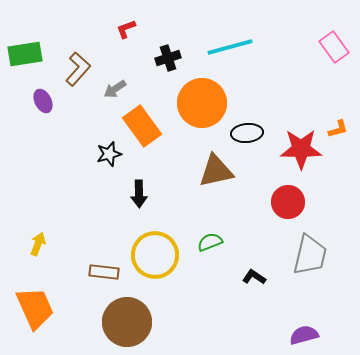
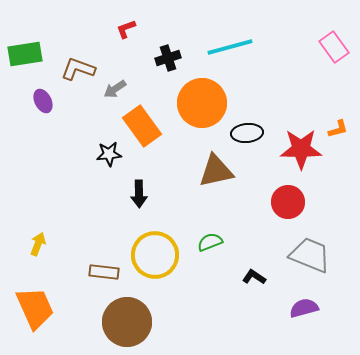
brown L-shape: rotated 112 degrees counterclockwise
black star: rotated 10 degrees clockwise
gray trapezoid: rotated 81 degrees counterclockwise
purple semicircle: moved 27 px up
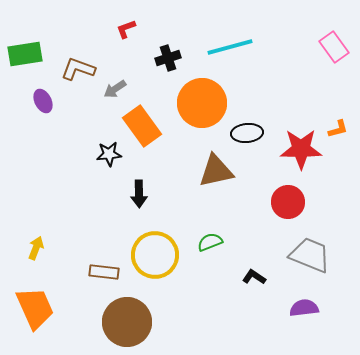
yellow arrow: moved 2 px left, 4 px down
purple semicircle: rotated 8 degrees clockwise
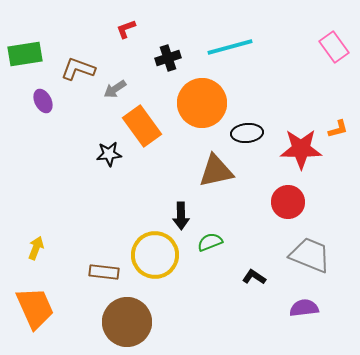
black arrow: moved 42 px right, 22 px down
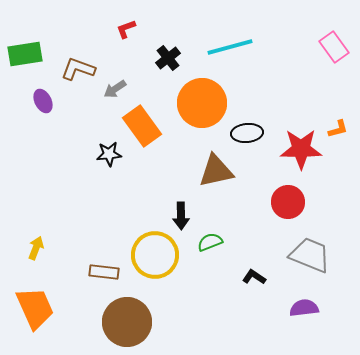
black cross: rotated 20 degrees counterclockwise
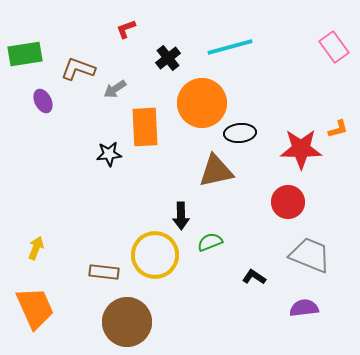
orange rectangle: moved 3 px right, 1 px down; rotated 33 degrees clockwise
black ellipse: moved 7 px left
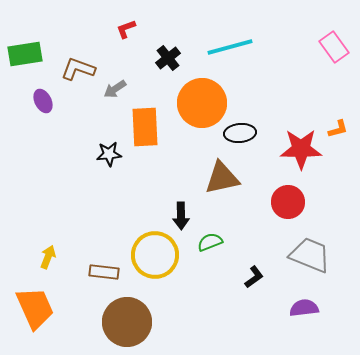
brown triangle: moved 6 px right, 7 px down
yellow arrow: moved 12 px right, 9 px down
black L-shape: rotated 110 degrees clockwise
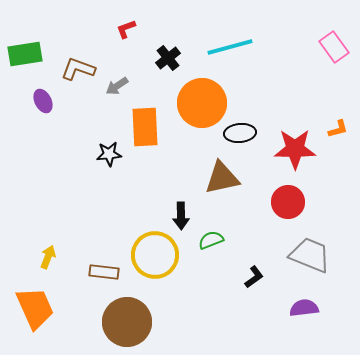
gray arrow: moved 2 px right, 3 px up
red star: moved 6 px left
green semicircle: moved 1 px right, 2 px up
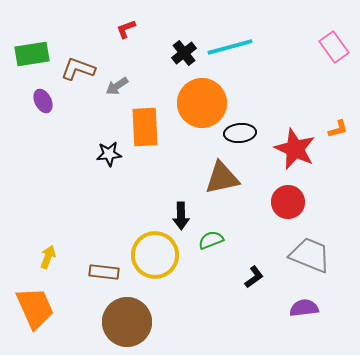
green rectangle: moved 7 px right
black cross: moved 16 px right, 5 px up
red star: rotated 24 degrees clockwise
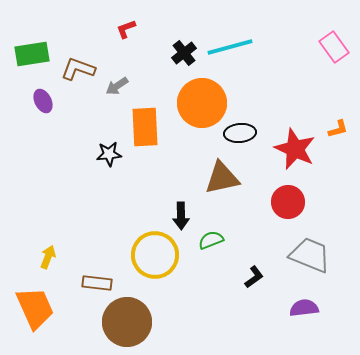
brown rectangle: moved 7 px left, 11 px down
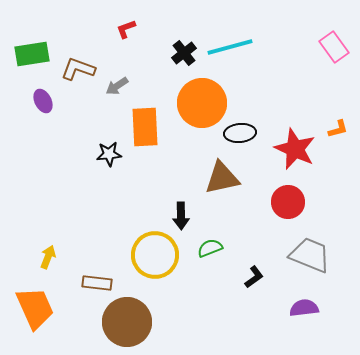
green semicircle: moved 1 px left, 8 px down
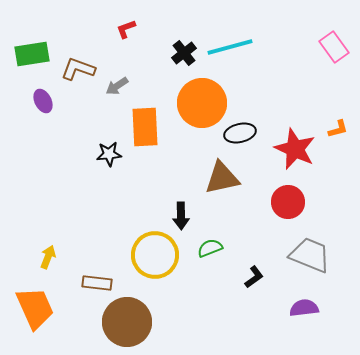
black ellipse: rotated 8 degrees counterclockwise
